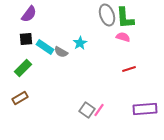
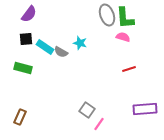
cyan star: rotated 24 degrees counterclockwise
green rectangle: rotated 60 degrees clockwise
brown rectangle: moved 19 px down; rotated 35 degrees counterclockwise
pink line: moved 14 px down
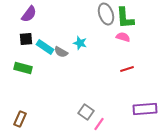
gray ellipse: moved 1 px left, 1 px up
red line: moved 2 px left
gray square: moved 1 px left, 2 px down
brown rectangle: moved 2 px down
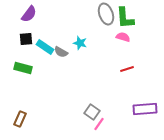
gray square: moved 6 px right
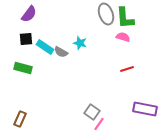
purple rectangle: rotated 15 degrees clockwise
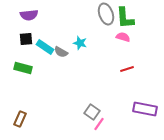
purple semicircle: moved 1 px down; rotated 48 degrees clockwise
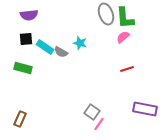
pink semicircle: rotated 56 degrees counterclockwise
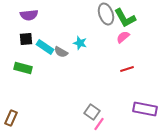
green L-shape: rotated 25 degrees counterclockwise
brown rectangle: moved 9 px left, 1 px up
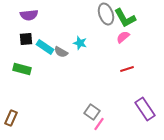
green rectangle: moved 1 px left, 1 px down
purple rectangle: rotated 45 degrees clockwise
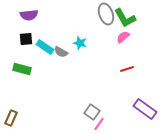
purple rectangle: rotated 20 degrees counterclockwise
